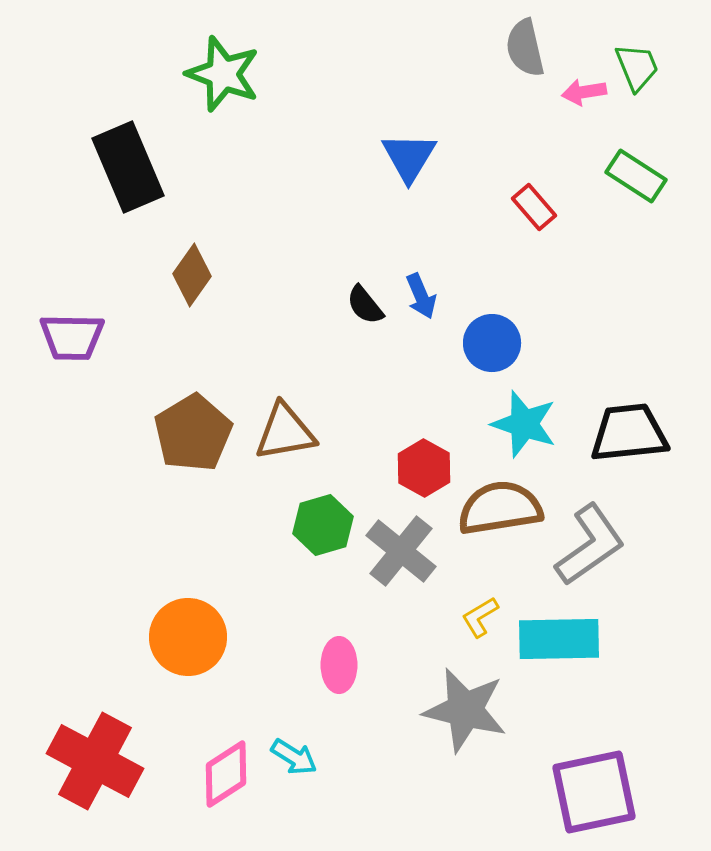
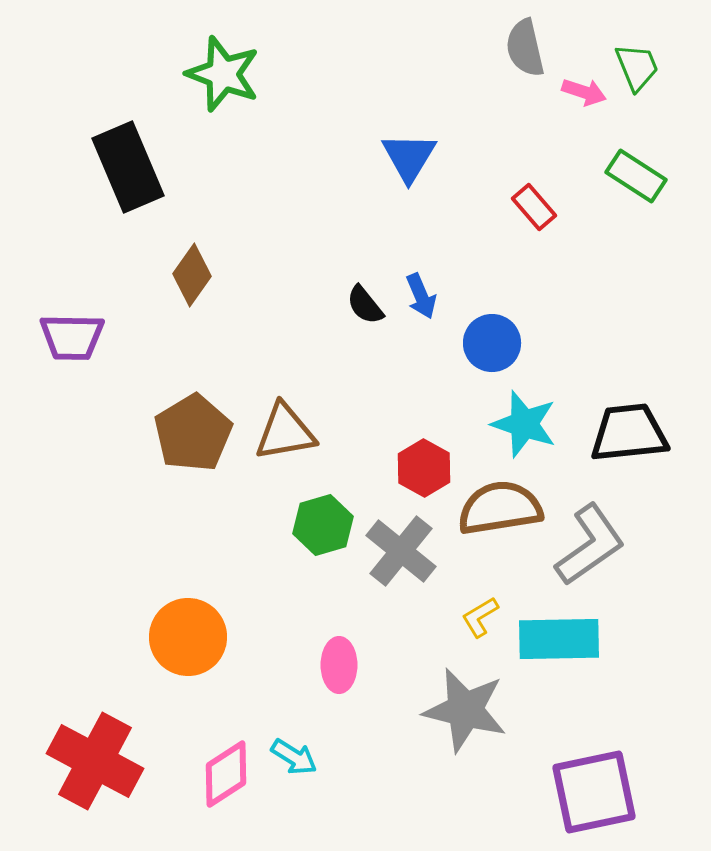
pink arrow: rotated 153 degrees counterclockwise
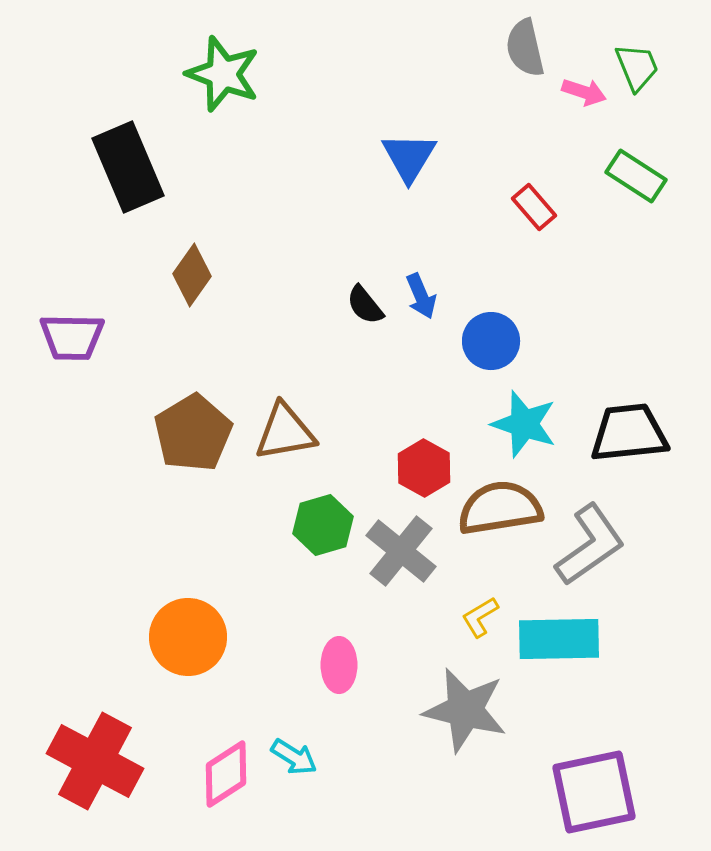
blue circle: moved 1 px left, 2 px up
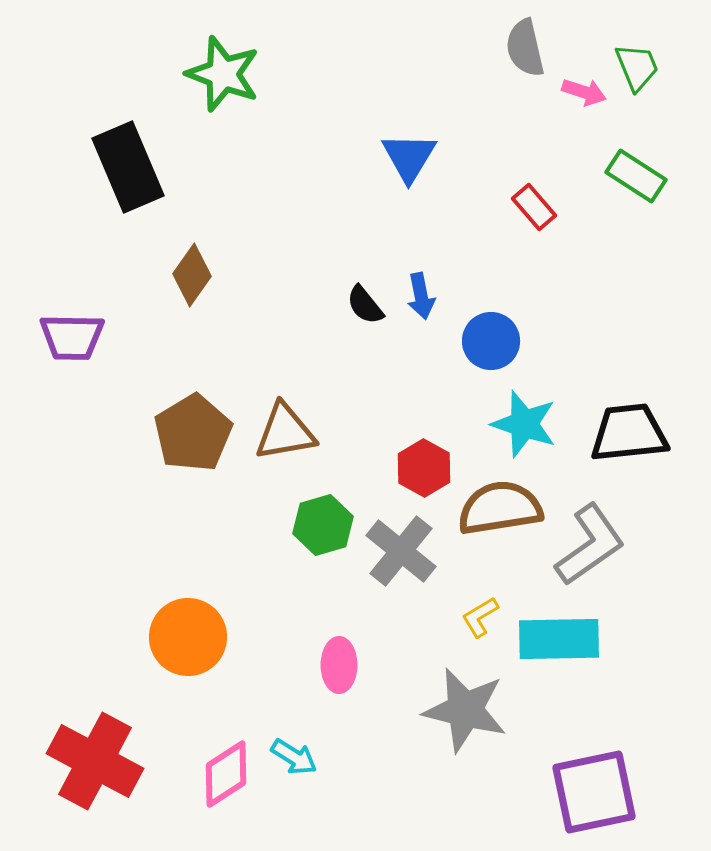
blue arrow: rotated 12 degrees clockwise
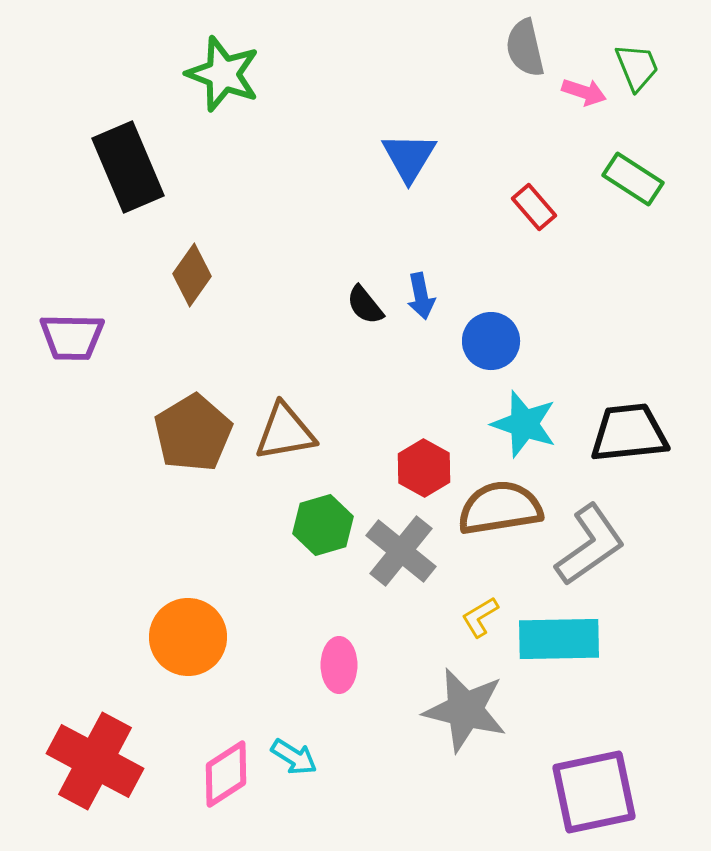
green rectangle: moved 3 px left, 3 px down
